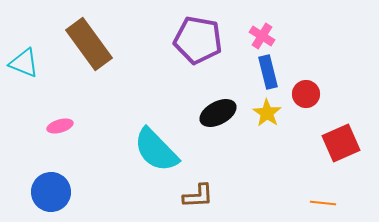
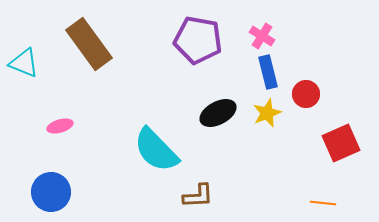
yellow star: rotated 16 degrees clockwise
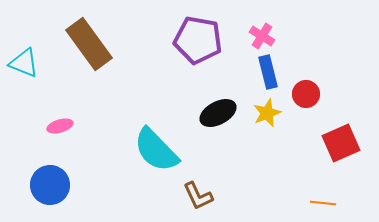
blue circle: moved 1 px left, 7 px up
brown L-shape: rotated 68 degrees clockwise
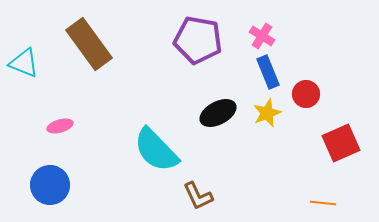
blue rectangle: rotated 8 degrees counterclockwise
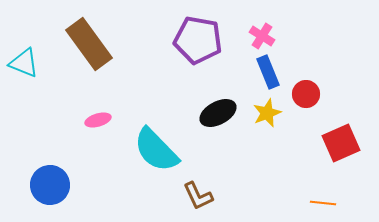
pink ellipse: moved 38 px right, 6 px up
